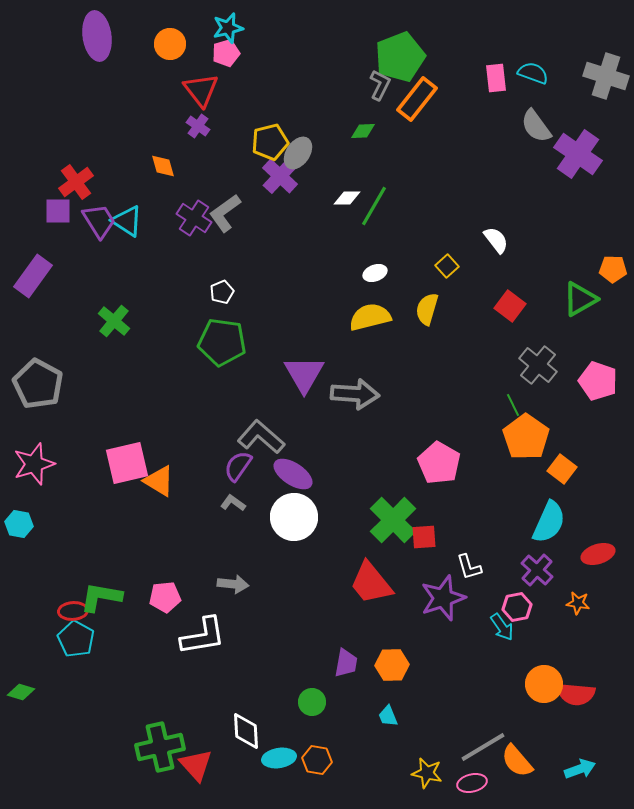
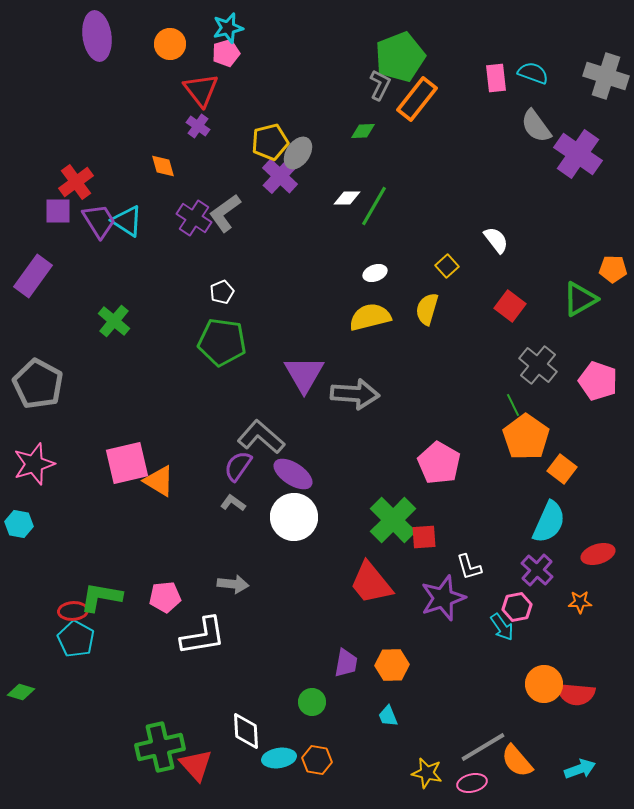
orange star at (578, 603): moved 2 px right, 1 px up; rotated 10 degrees counterclockwise
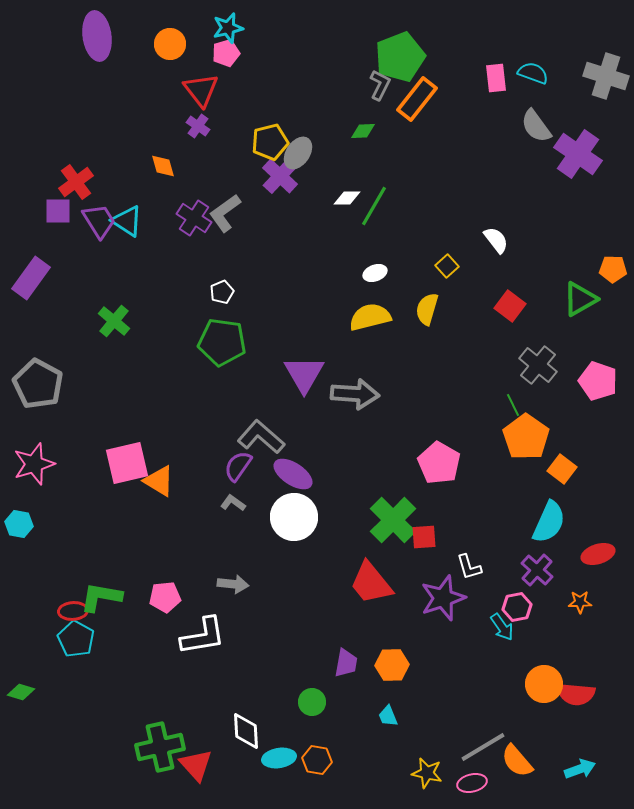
purple rectangle at (33, 276): moved 2 px left, 2 px down
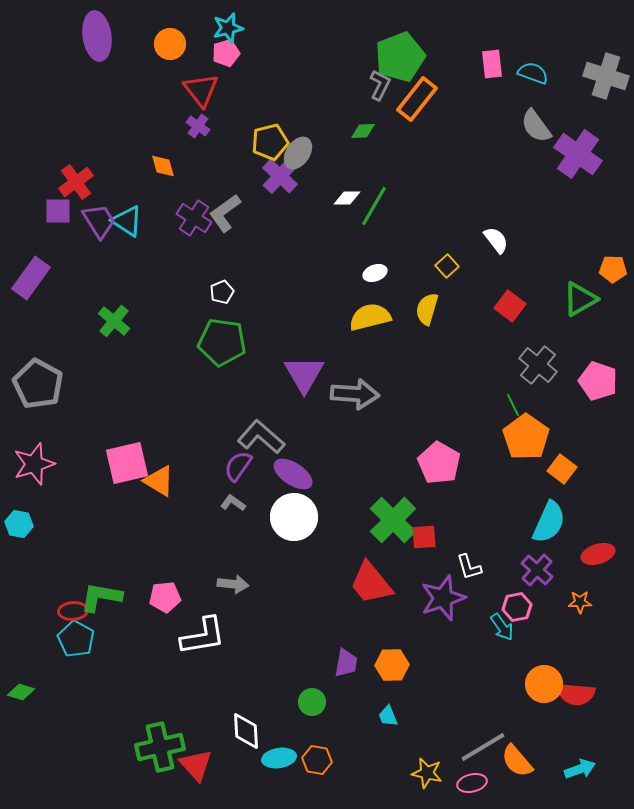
pink rectangle at (496, 78): moved 4 px left, 14 px up
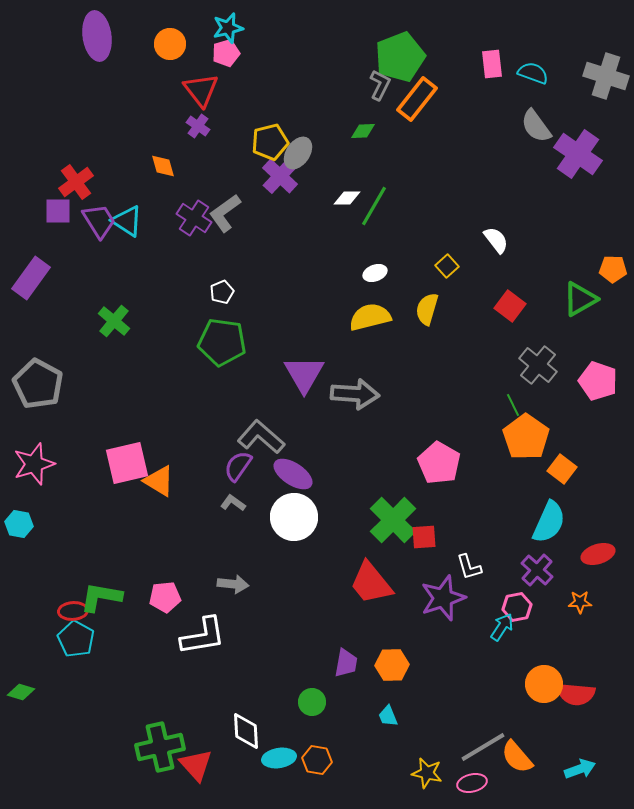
cyan arrow at (502, 627): rotated 112 degrees counterclockwise
orange semicircle at (517, 761): moved 4 px up
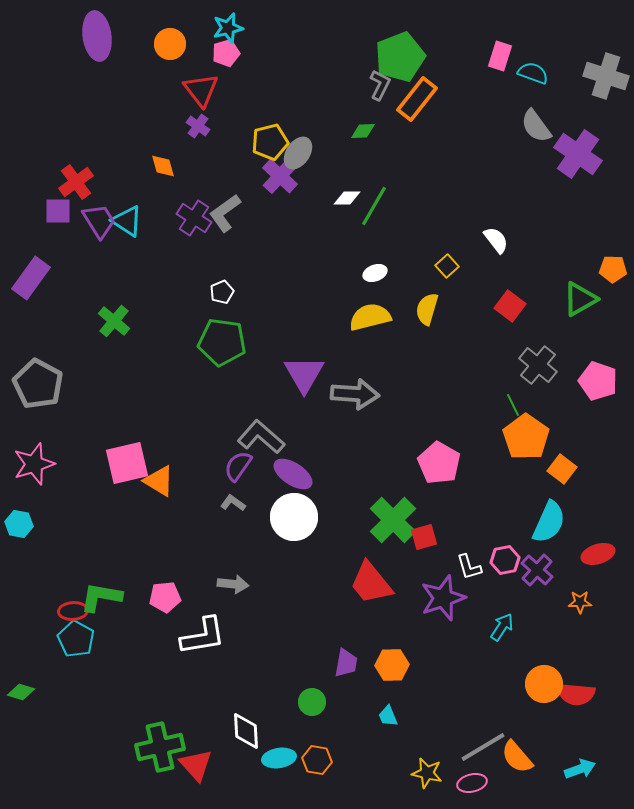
pink rectangle at (492, 64): moved 8 px right, 8 px up; rotated 24 degrees clockwise
red square at (424, 537): rotated 12 degrees counterclockwise
pink hexagon at (517, 607): moved 12 px left, 47 px up
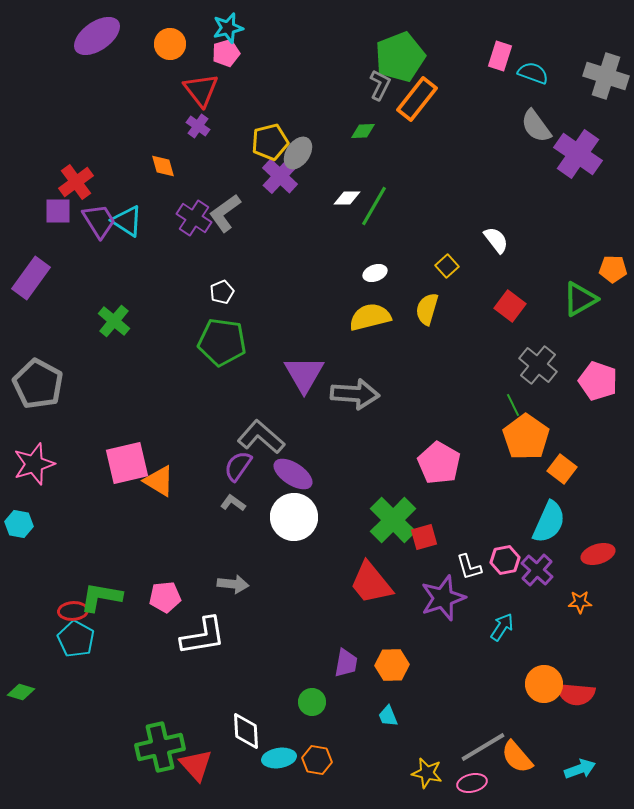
purple ellipse at (97, 36): rotated 63 degrees clockwise
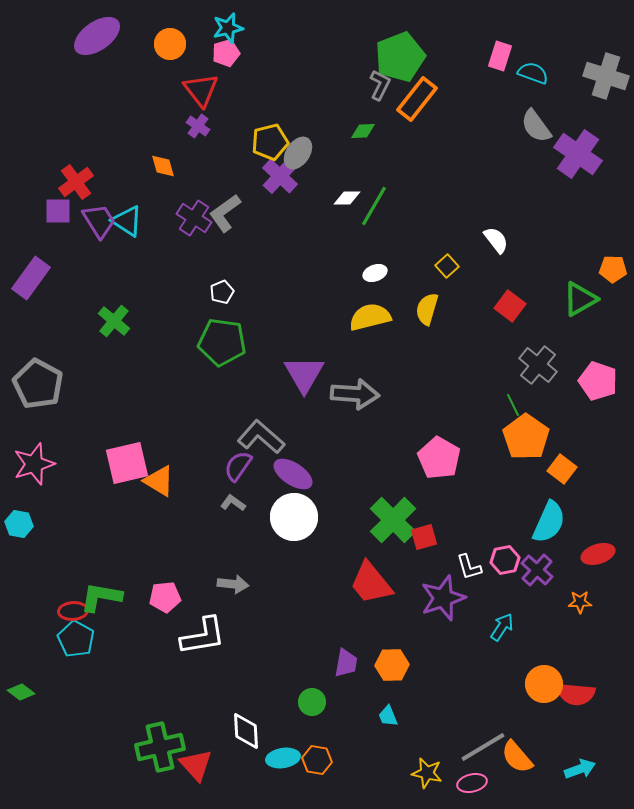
pink pentagon at (439, 463): moved 5 px up
green diamond at (21, 692): rotated 20 degrees clockwise
cyan ellipse at (279, 758): moved 4 px right
